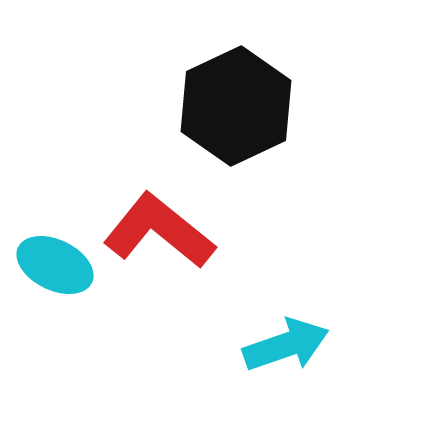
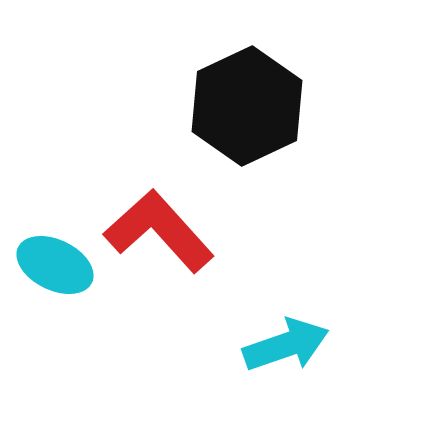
black hexagon: moved 11 px right
red L-shape: rotated 9 degrees clockwise
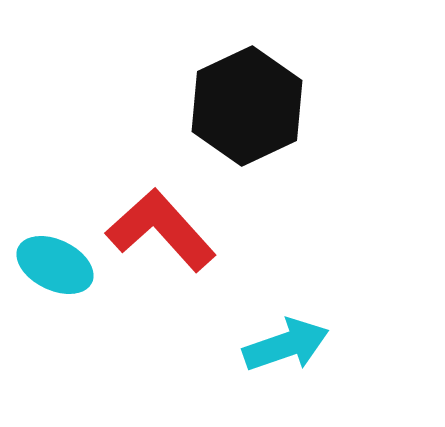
red L-shape: moved 2 px right, 1 px up
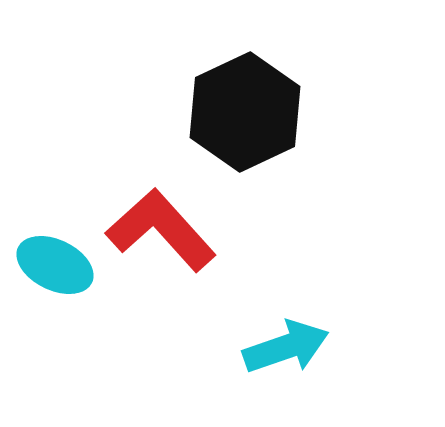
black hexagon: moved 2 px left, 6 px down
cyan arrow: moved 2 px down
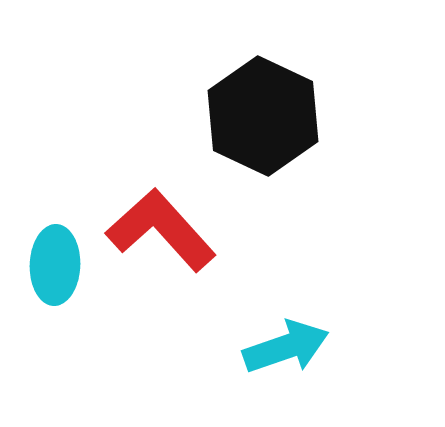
black hexagon: moved 18 px right, 4 px down; rotated 10 degrees counterclockwise
cyan ellipse: rotated 66 degrees clockwise
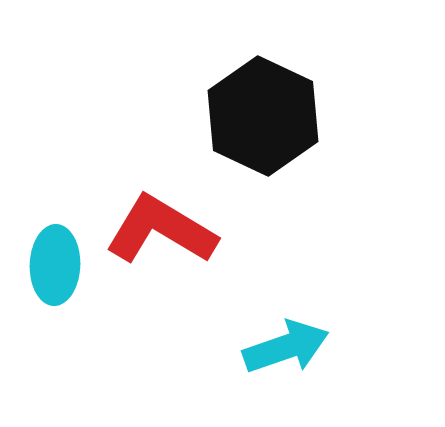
red L-shape: rotated 17 degrees counterclockwise
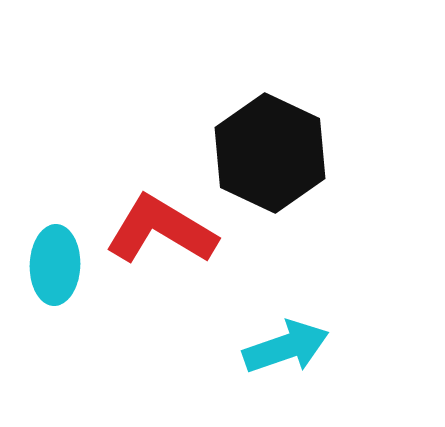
black hexagon: moved 7 px right, 37 px down
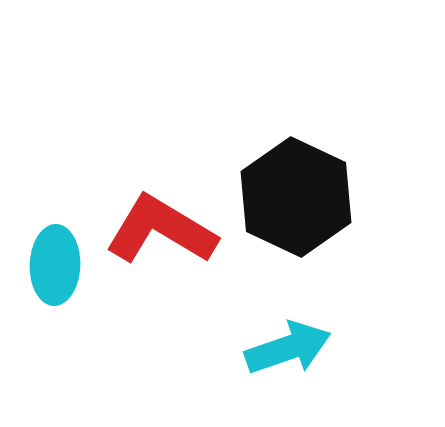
black hexagon: moved 26 px right, 44 px down
cyan arrow: moved 2 px right, 1 px down
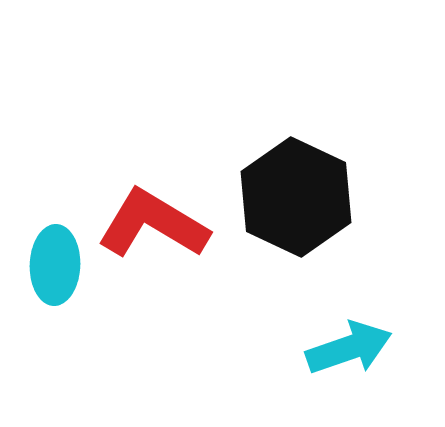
red L-shape: moved 8 px left, 6 px up
cyan arrow: moved 61 px right
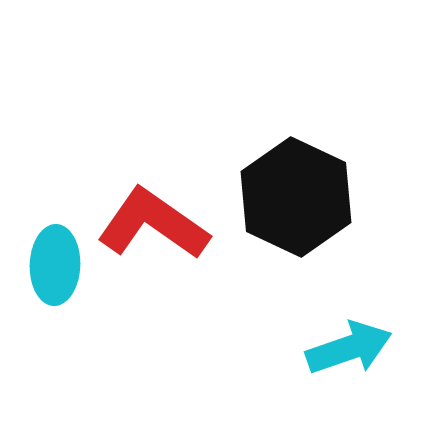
red L-shape: rotated 4 degrees clockwise
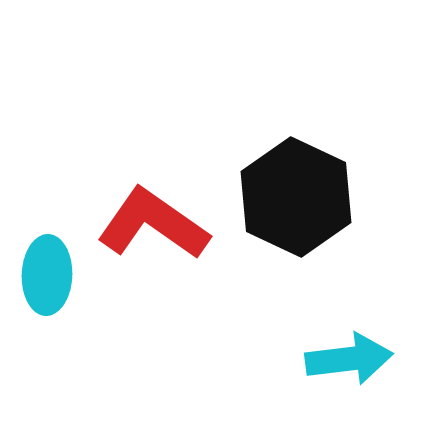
cyan ellipse: moved 8 px left, 10 px down
cyan arrow: moved 11 px down; rotated 12 degrees clockwise
